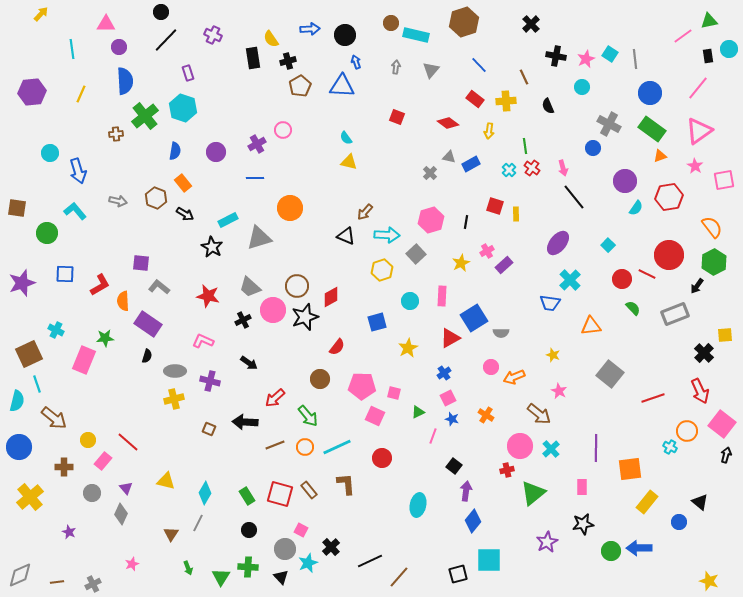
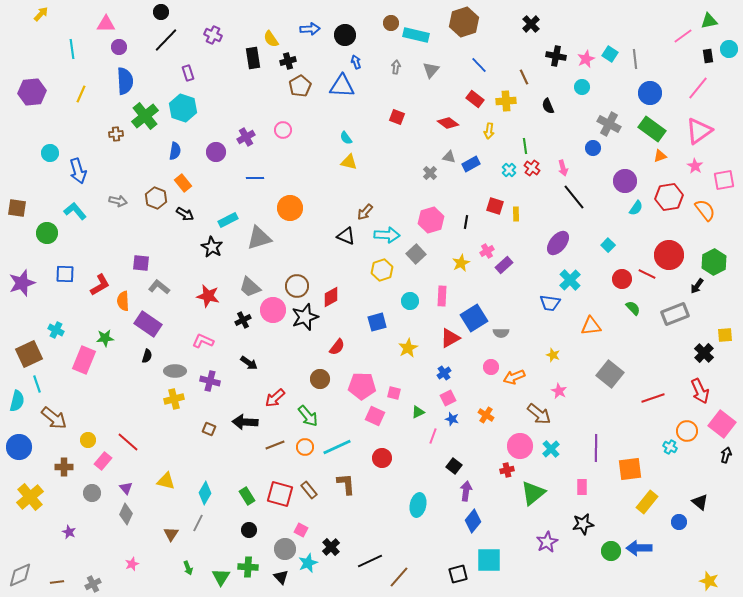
purple cross at (257, 144): moved 11 px left, 7 px up
orange semicircle at (712, 227): moved 7 px left, 17 px up
gray diamond at (121, 514): moved 5 px right
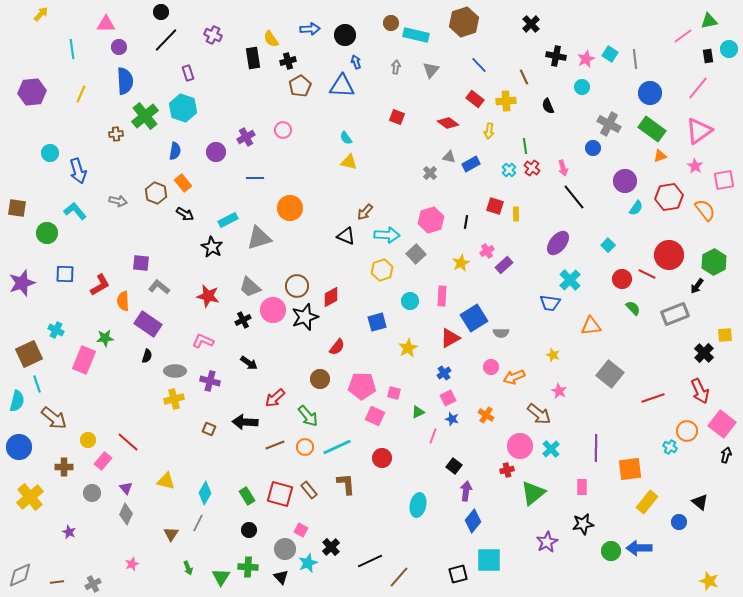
brown hexagon at (156, 198): moved 5 px up
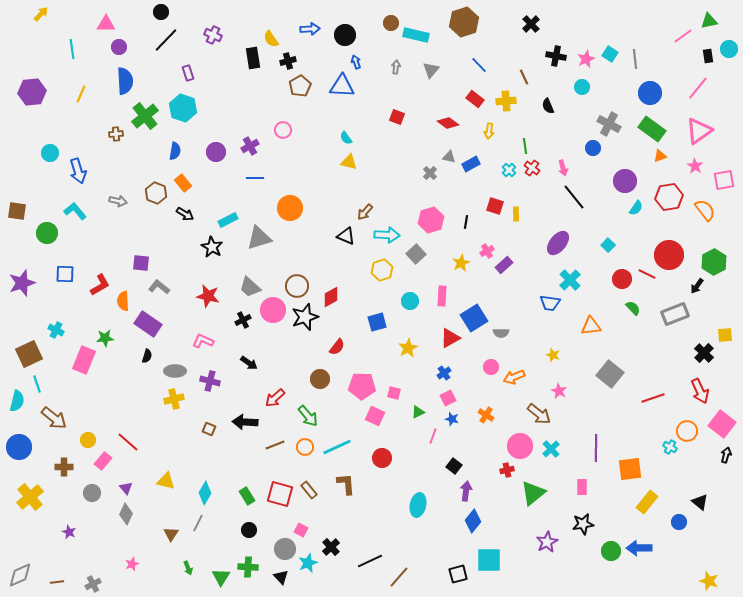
purple cross at (246, 137): moved 4 px right, 9 px down
brown square at (17, 208): moved 3 px down
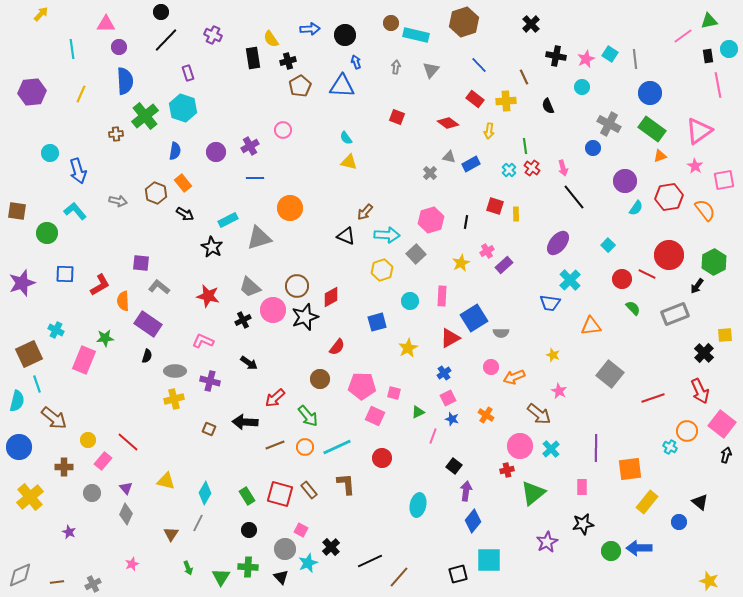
pink line at (698, 88): moved 20 px right, 3 px up; rotated 50 degrees counterclockwise
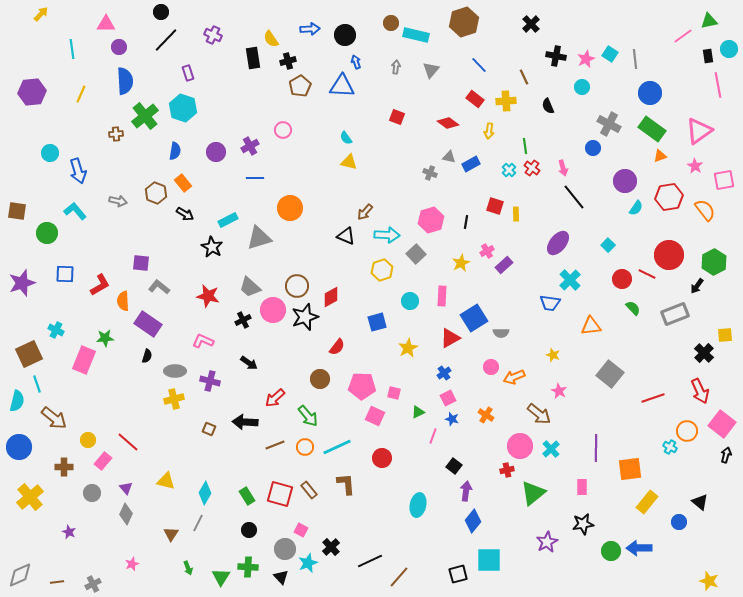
gray cross at (430, 173): rotated 24 degrees counterclockwise
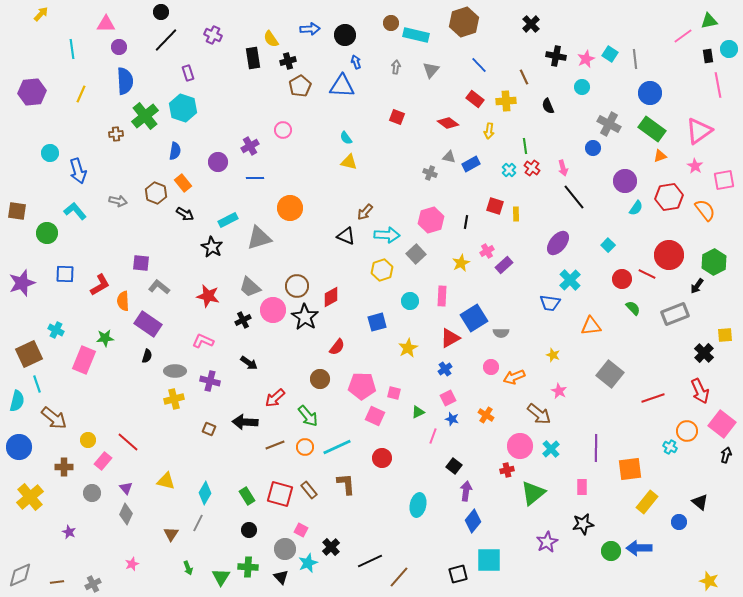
purple circle at (216, 152): moved 2 px right, 10 px down
black star at (305, 317): rotated 20 degrees counterclockwise
blue cross at (444, 373): moved 1 px right, 4 px up
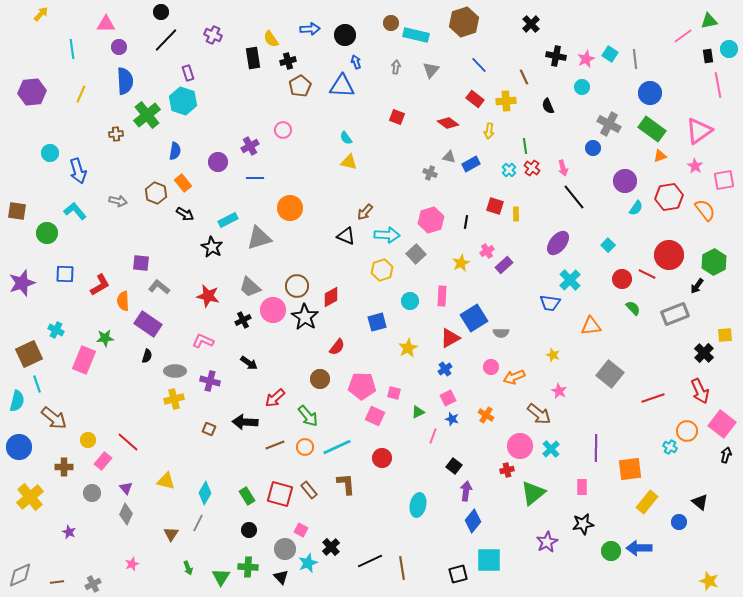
cyan hexagon at (183, 108): moved 7 px up
green cross at (145, 116): moved 2 px right, 1 px up
brown line at (399, 577): moved 3 px right, 9 px up; rotated 50 degrees counterclockwise
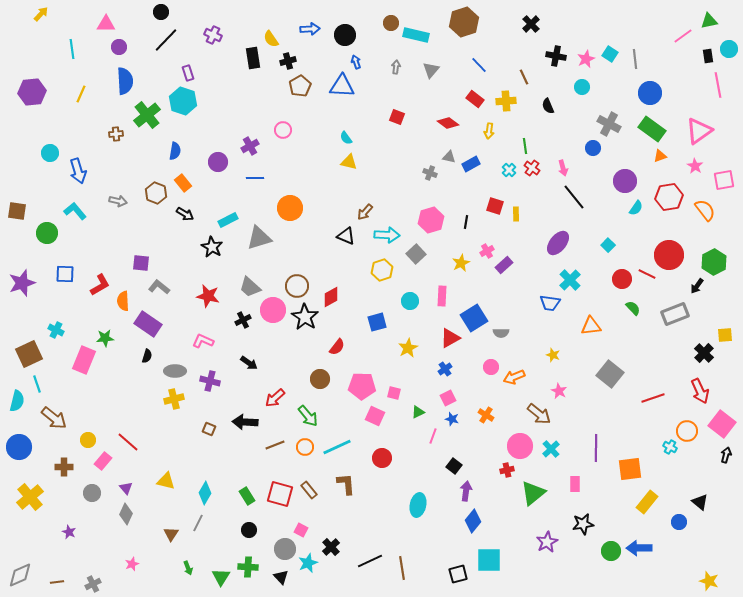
pink rectangle at (582, 487): moved 7 px left, 3 px up
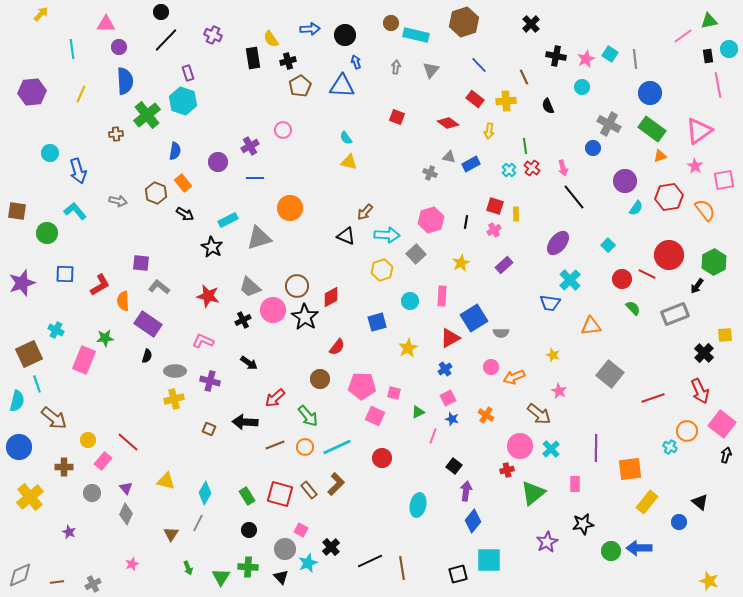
pink cross at (487, 251): moved 7 px right, 21 px up
brown L-shape at (346, 484): moved 10 px left; rotated 50 degrees clockwise
